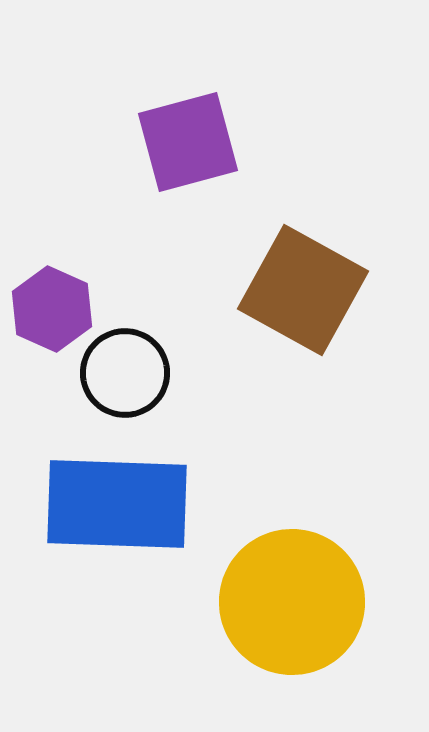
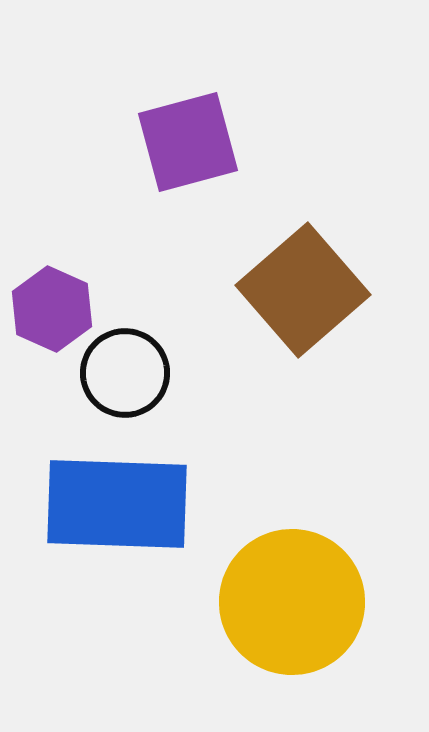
brown square: rotated 20 degrees clockwise
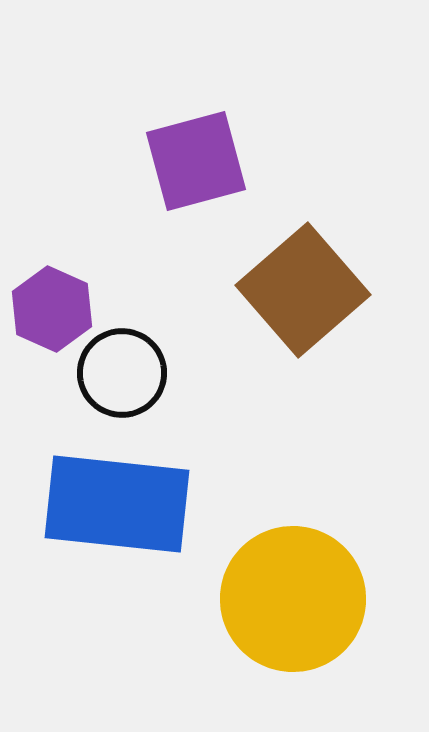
purple square: moved 8 px right, 19 px down
black circle: moved 3 px left
blue rectangle: rotated 4 degrees clockwise
yellow circle: moved 1 px right, 3 px up
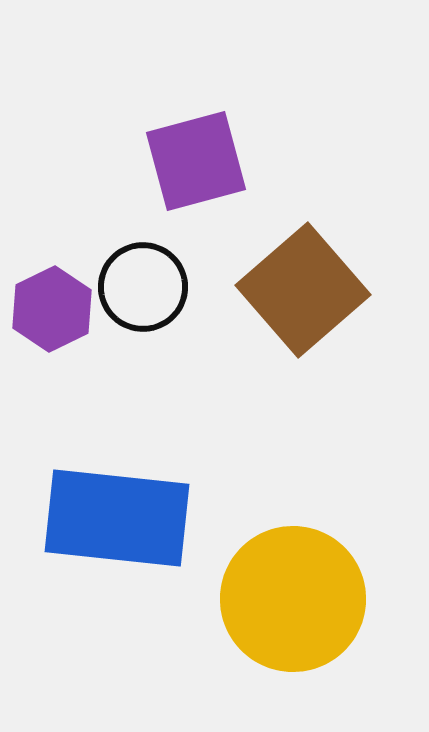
purple hexagon: rotated 10 degrees clockwise
black circle: moved 21 px right, 86 px up
blue rectangle: moved 14 px down
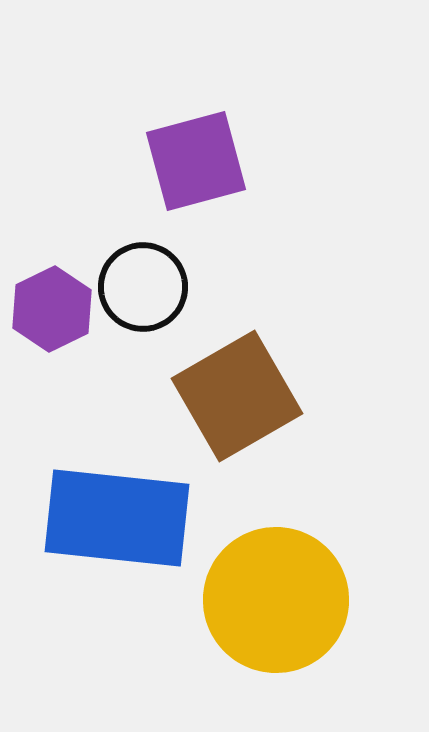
brown square: moved 66 px left, 106 px down; rotated 11 degrees clockwise
yellow circle: moved 17 px left, 1 px down
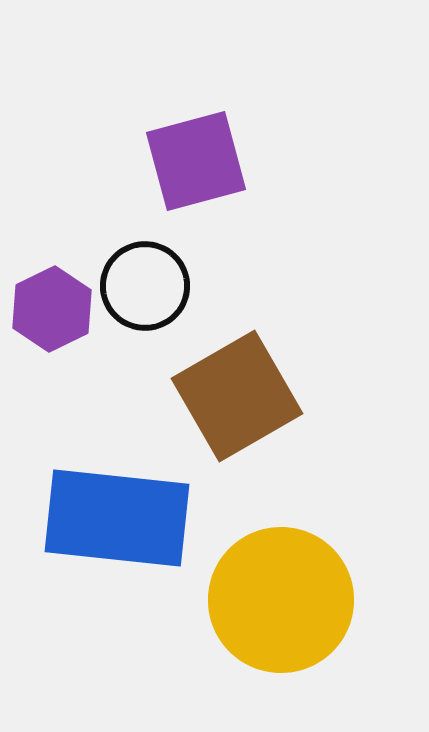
black circle: moved 2 px right, 1 px up
yellow circle: moved 5 px right
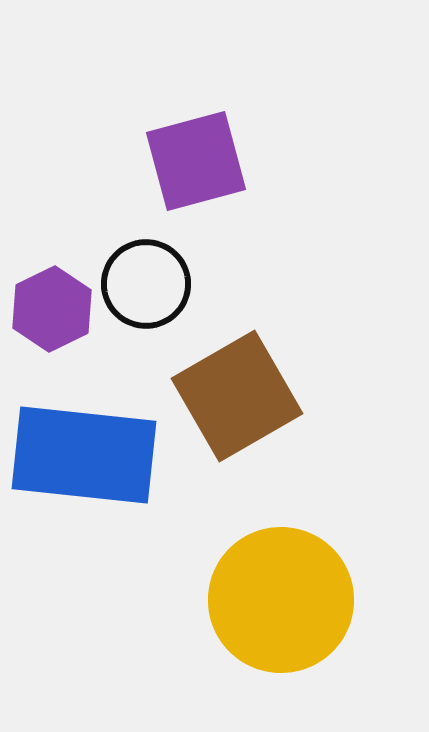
black circle: moved 1 px right, 2 px up
blue rectangle: moved 33 px left, 63 px up
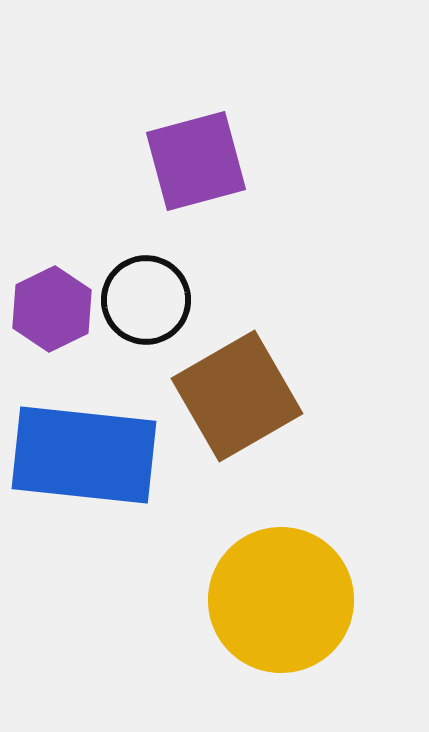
black circle: moved 16 px down
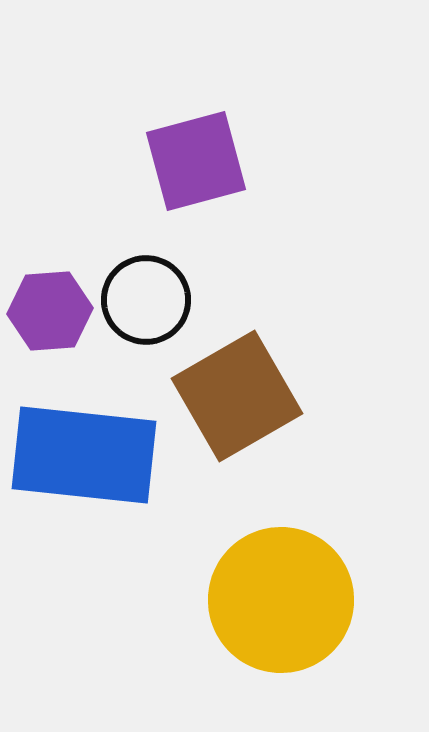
purple hexagon: moved 2 px left, 2 px down; rotated 22 degrees clockwise
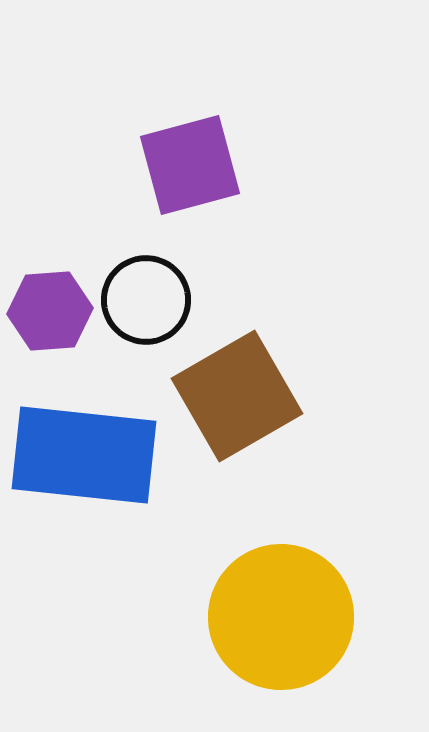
purple square: moved 6 px left, 4 px down
yellow circle: moved 17 px down
